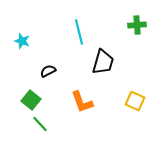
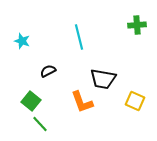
cyan line: moved 5 px down
black trapezoid: moved 17 px down; rotated 84 degrees clockwise
green square: moved 1 px down
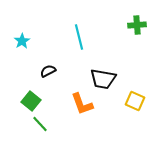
cyan star: rotated 21 degrees clockwise
orange L-shape: moved 2 px down
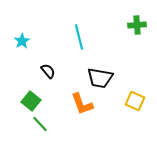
black semicircle: rotated 77 degrees clockwise
black trapezoid: moved 3 px left, 1 px up
